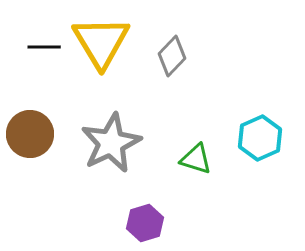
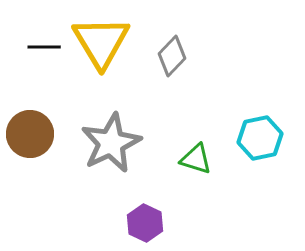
cyan hexagon: rotated 12 degrees clockwise
purple hexagon: rotated 18 degrees counterclockwise
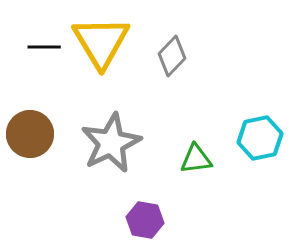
green triangle: rotated 24 degrees counterclockwise
purple hexagon: moved 3 px up; rotated 15 degrees counterclockwise
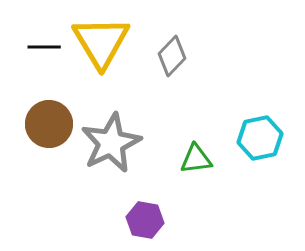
brown circle: moved 19 px right, 10 px up
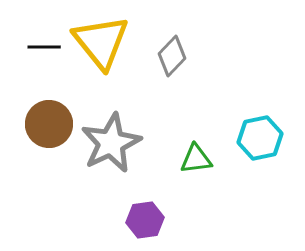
yellow triangle: rotated 8 degrees counterclockwise
purple hexagon: rotated 18 degrees counterclockwise
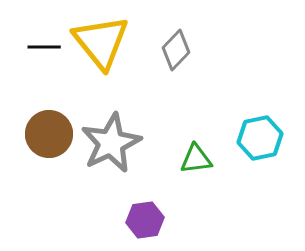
gray diamond: moved 4 px right, 6 px up
brown circle: moved 10 px down
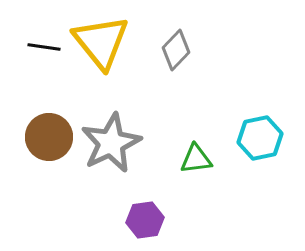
black line: rotated 8 degrees clockwise
brown circle: moved 3 px down
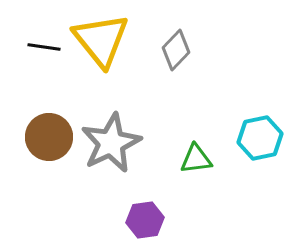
yellow triangle: moved 2 px up
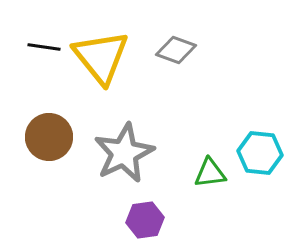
yellow triangle: moved 17 px down
gray diamond: rotated 66 degrees clockwise
cyan hexagon: moved 15 px down; rotated 18 degrees clockwise
gray star: moved 13 px right, 10 px down
green triangle: moved 14 px right, 14 px down
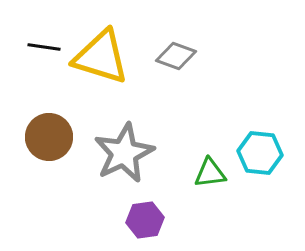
gray diamond: moved 6 px down
yellow triangle: rotated 34 degrees counterclockwise
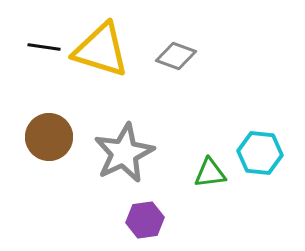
yellow triangle: moved 7 px up
